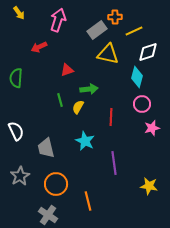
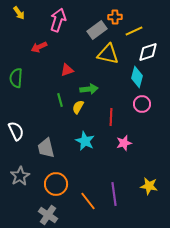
pink star: moved 28 px left, 15 px down
purple line: moved 31 px down
orange line: rotated 24 degrees counterclockwise
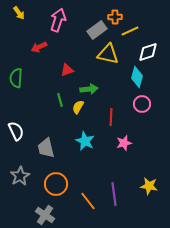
yellow line: moved 4 px left
gray cross: moved 3 px left
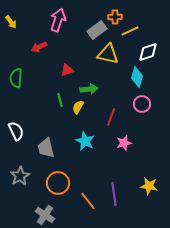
yellow arrow: moved 8 px left, 9 px down
red line: rotated 18 degrees clockwise
orange circle: moved 2 px right, 1 px up
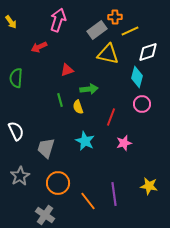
yellow semicircle: rotated 48 degrees counterclockwise
gray trapezoid: rotated 30 degrees clockwise
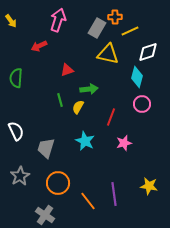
yellow arrow: moved 1 px up
gray rectangle: moved 2 px up; rotated 24 degrees counterclockwise
red arrow: moved 1 px up
yellow semicircle: rotated 48 degrees clockwise
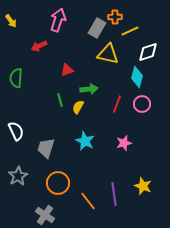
red line: moved 6 px right, 13 px up
gray star: moved 2 px left
yellow star: moved 6 px left; rotated 12 degrees clockwise
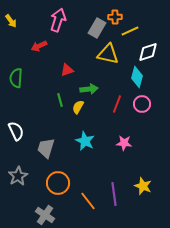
pink star: rotated 21 degrees clockwise
